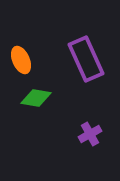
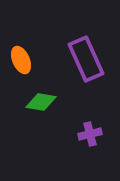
green diamond: moved 5 px right, 4 px down
purple cross: rotated 15 degrees clockwise
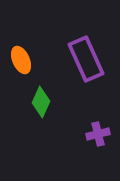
green diamond: rotated 76 degrees counterclockwise
purple cross: moved 8 px right
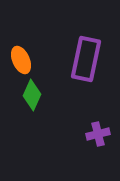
purple rectangle: rotated 36 degrees clockwise
green diamond: moved 9 px left, 7 px up
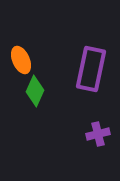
purple rectangle: moved 5 px right, 10 px down
green diamond: moved 3 px right, 4 px up
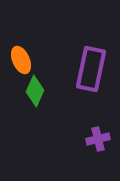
purple cross: moved 5 px down
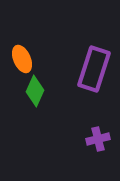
orange ellipse: moved 1 px right, 1 px up
purple rectangle: moved 3 px right; rotated 6 degrees clockwise
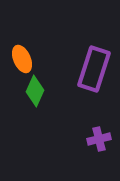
purple cross: moved 1 px right
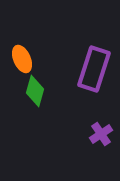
green diamond: rotated 8 degrees counterclockwise
purple cross: moved 2 px right, 5 px up; rotated 20 degrees counterclockwise
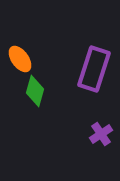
orange ellipse: moved 2 px left; rotated 12 degrees counterclockwise
